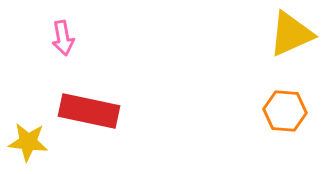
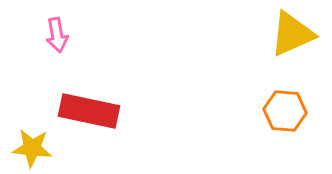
yellow triangle: moved 1 px right
pink arrow: moved 6 px left, 3 px up
yellow star: moved 4 px right, 6 px down
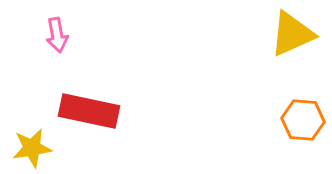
orange hexagon: moved 18 px right, 9 px down
yellow star: rotated 15 degrees counterclockwise
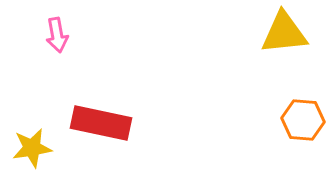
yellow triangle: moved 8 px left, 1 px up; rotated 18 degrees clockwise
red rectangle: moved 12 px right, 12 px down
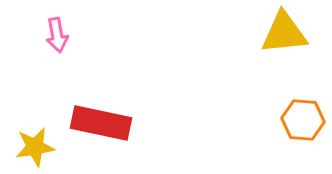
yellow star: moved 3 px right, 1 px up
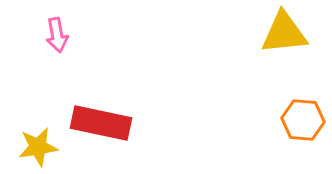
yellow star: moved 3 px right
